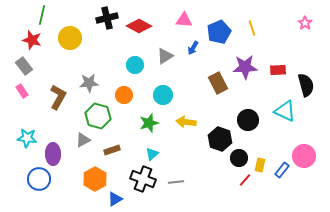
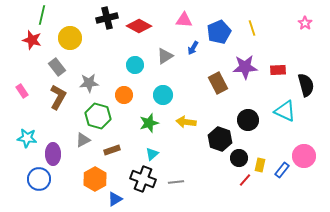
gray rectangle at (24, 66): moved 33 px right, 1 px down
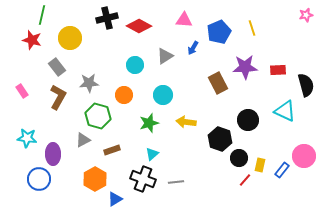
pink star at (305, 23): moved 1 px right, 8 px up; rotated 24 degrees clockwise
